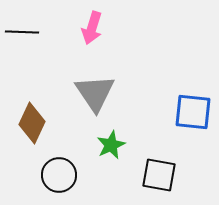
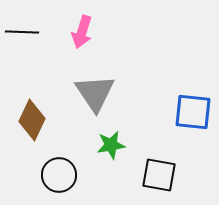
pink arrow: moved 10 px left, 4 px down
brown diamond: moved 3 px up
green star: rotated 16 degrees clockwise
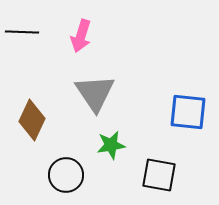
pink arrow: moved 1 px left, 4 px down
blue square: moved 5 px left
black circle: moved 7 px right
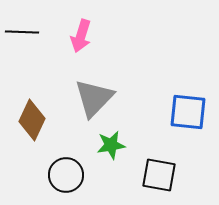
gray triangle: moved 1 px left, 5 px down; rotated 18 degrees clockwise
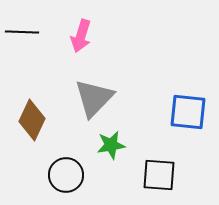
black square: rotated 6 degrees counterclockwise
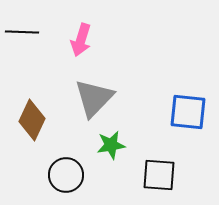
pink arrow: moved 4 px down
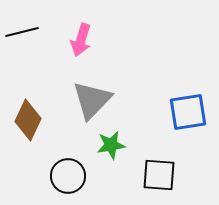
black line: rotated 16 degrees counterclockwise
gray triangle: moved 2 px left, 2 px down
blue square: rotated 15 degrees counterclockwise
brown diamond: moved 4 px left
black circle: moved 2 px right, 1 px down
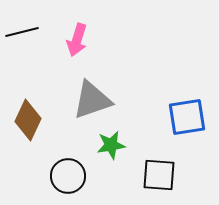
pink arrow: moved 4 px left
gray triangle: rotated 27 degrees clockwise
blue square: moved 1 px left, 5 px down
